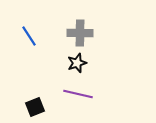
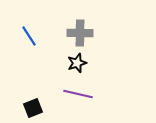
black square: moved 2 px left, 1 px down
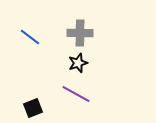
blue line: moved 1 px right, 1 px down; rotated 20 degrees counterclockwise
black star: moved 1 px right
purple line: moved 2 px left; rotated 16 degrees clockwise
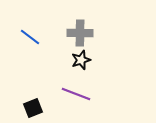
black star: moved 3 px right, 3 px up
purple line: rotated 8 degrees counterclockwise
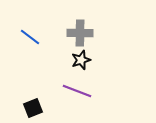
purple line: moved 1 px right, 3 px up
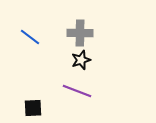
black square: rotated 18 degrees clockwise
